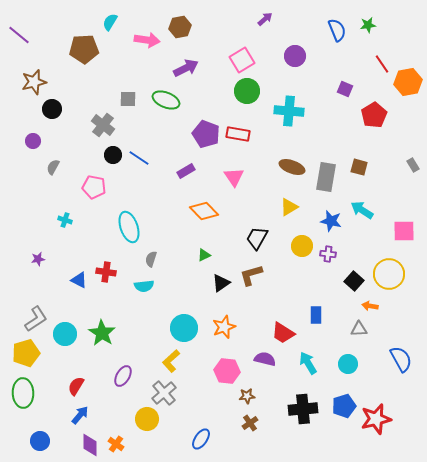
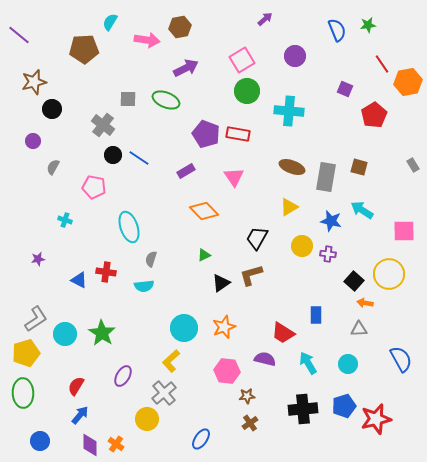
orange arrow at (370, 306): moved 5 px left, 3 px up
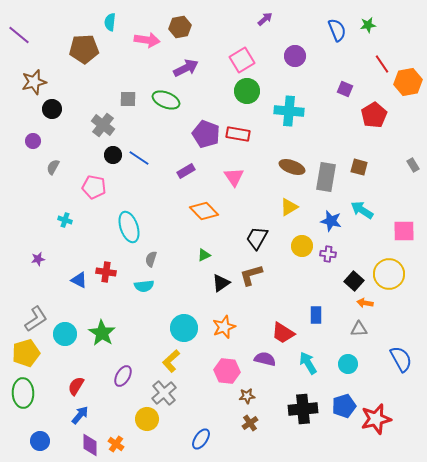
cyan semicircle at (110, 22): rotated 24 degrees counterclockwise
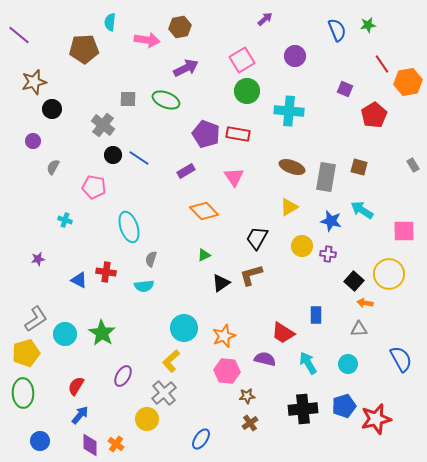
orange star at (224, 327): moved 9 px down
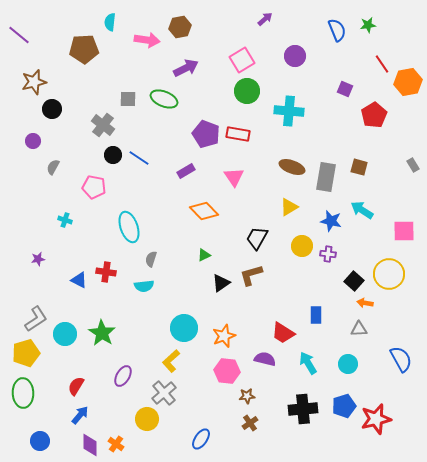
green ellipse at (166, 100): moved 2 px left, 1 px up
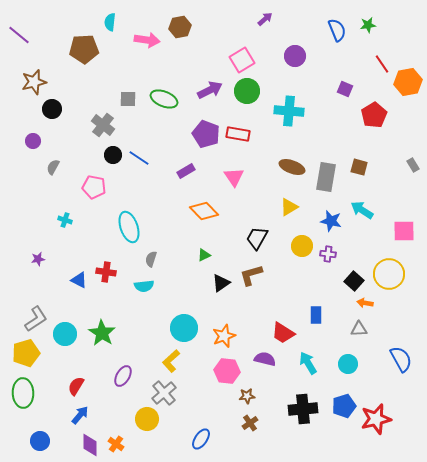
purple arrow at (186, 68): moved 24 px right, 22 px down
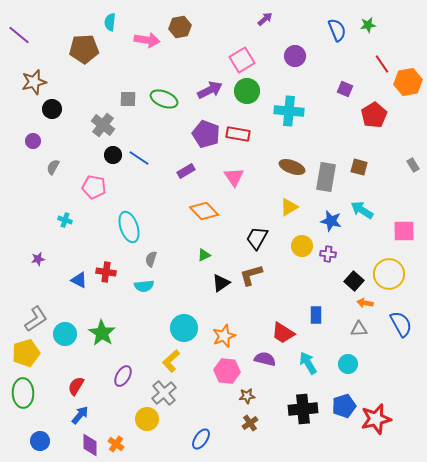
blue semicircle at (401, 359): moved 35 px up
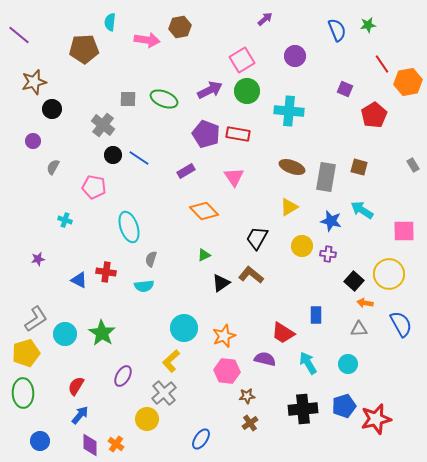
brown L-shape at (251, 275): rotated 55 degrees clockwise
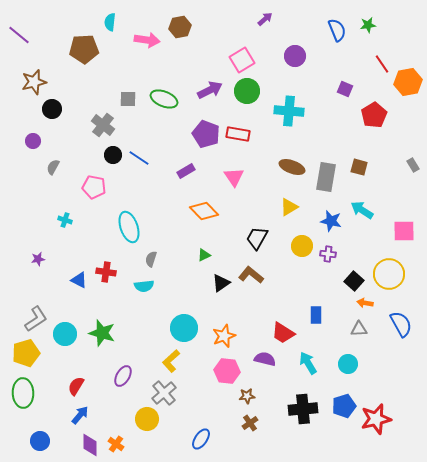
green star at (102, 333): rotated 16 degrees counterclockwise
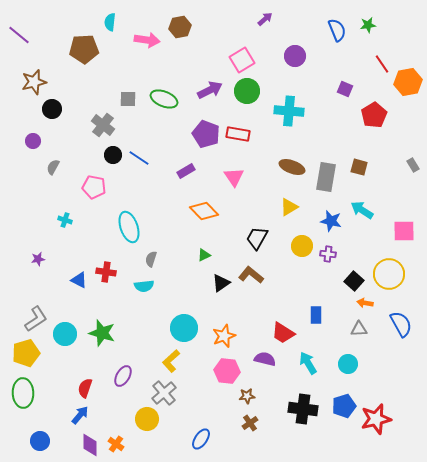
red semicircle at (76, 386): moved 9 px right, 2 px down; rotated 12 degrees counterclockwise
black cross at (303, 409): rotated 12 degrees clockwise
